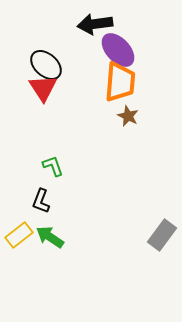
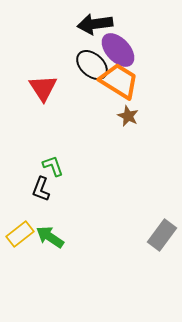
black ellipse: moved 46 px right
orange trapezoid: moved 1 px left, 1 px up; rotated 63 degrees counterclockwise
black L-shape: moved 12 px up
yellow rectangle: moved 1 px right, 1 px up
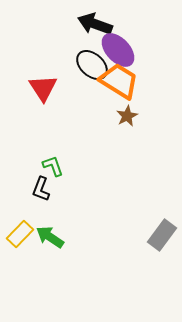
black arrow: rotated 28 degrees clockwise
brown star: moved 1 px left; rotated 20 degrees clockwise
yellow rectangle: rotated 8 degrees counterclockwise
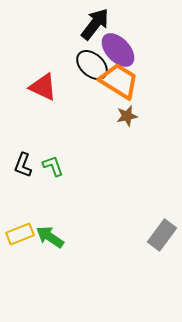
black arrow: rotated 108 degrees clockwise
red triangle: moved 1 px up; rotated 32 degrees counterclockwise
brown star: rotated 15 degrees clockwise
black L-shape: moved 18 px left, 24 px up
yellow rectangle: rotated 24 degrees clockwise
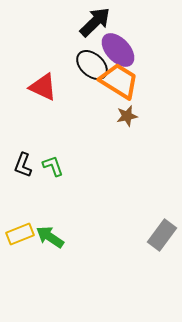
black arrow: moved 2 px up; rotated 8 degrees clockwise
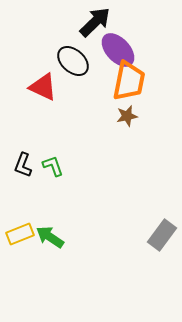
black ellipse: moved 19 px left, 4 px up
orange trapezoid: moved 10 px right; rotated 69 degrees clockwise
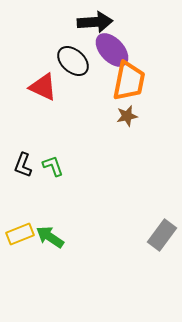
black arrow: rotated 40 degrees clockwise
purple ellipse: moved 6 px left
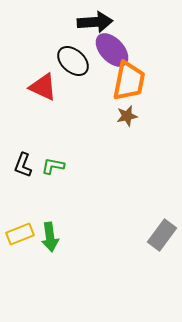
green L-shape: rotated 60 degrees counterclockwise
green arrow: rotated 132 degrees counterclockwise
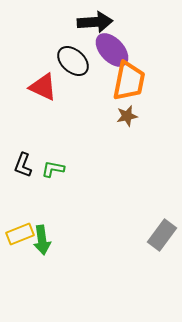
green L-shape: moved 3 px down
green arrow: moved 8 px left, 3 px down
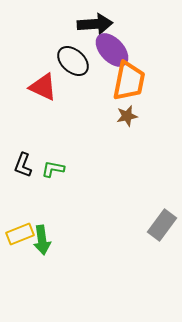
black arrow: moved 2 px down
gray rectangle: moved 10 px up
